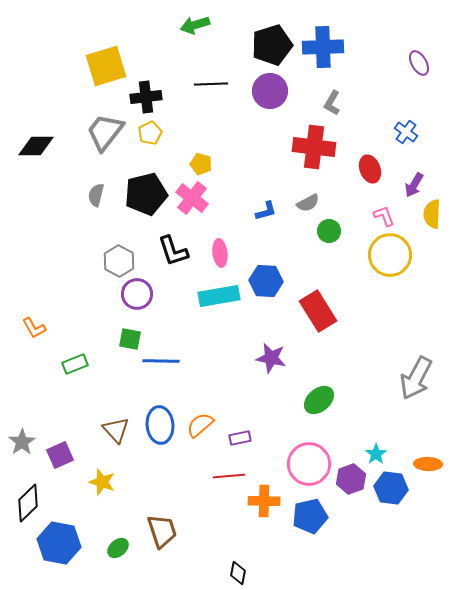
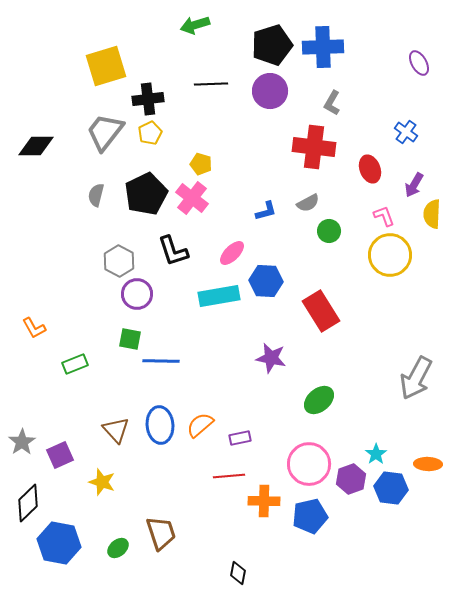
black cross at (146, 97): moved 2 px right, 2 px down
black pentagon at (146, 194): rotated 12 degrees counterclockwise
pink ellipse at (220, 253): moved 12 px right; rotated 52 degrees clockwise
red rectangle at (318, 311): moved 3 px right
brown trapezoid at (162, 531): moved 1 px left, 2 px down
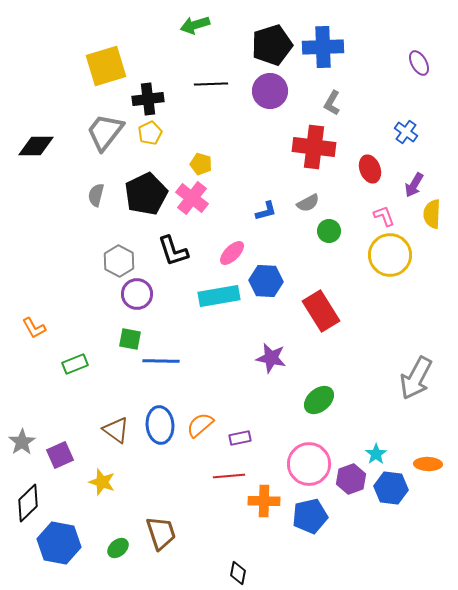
brown triangle at (116, 430): rotated 12 degrees counterclockwise
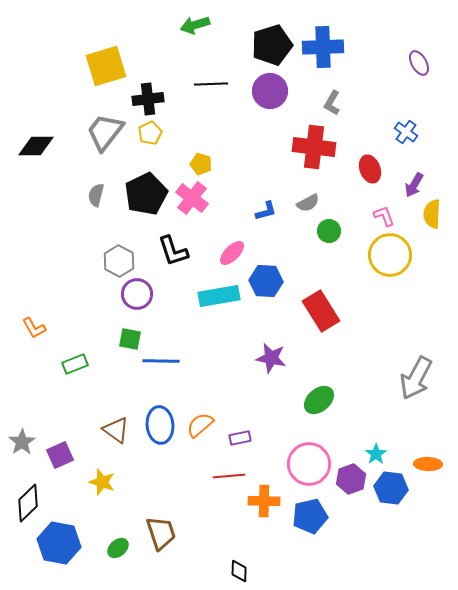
black diamond at (238, 573): moved 1 px right, 2 px up; rotated 10 degrees counterclockwise
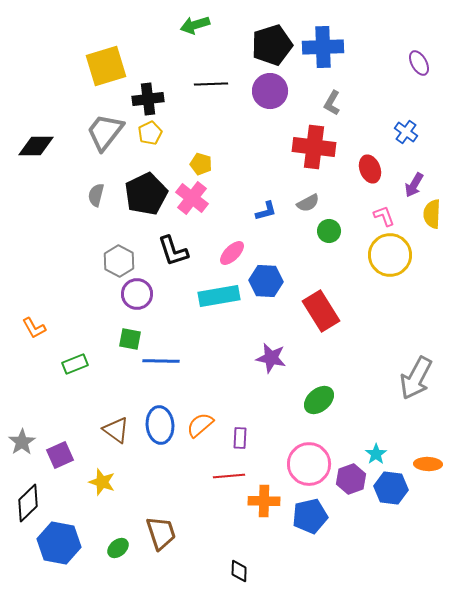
purple rectangle at (240, 438): rotated 75 degrees counterclockwise
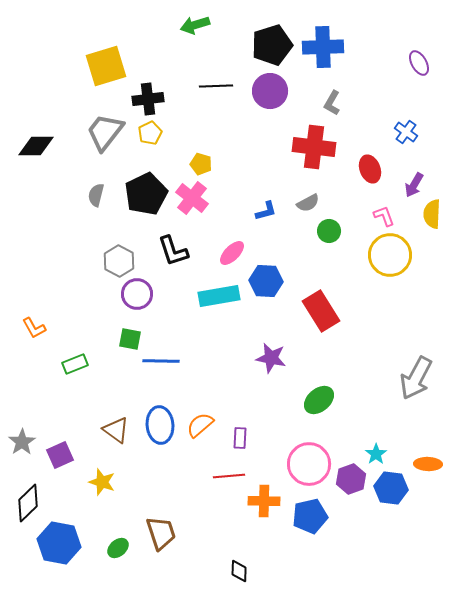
black line at (211, 84): moved 5 px right, 2 px down
